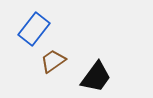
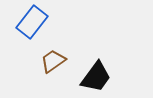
blue rectangle: moved 2 px left, 7 px up
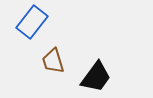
brown trapezoid: rotated 72 degrees counterclockwise
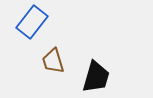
black trapezoid: rotated 20 degrees counterclockwise
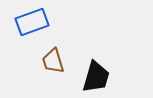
blue rectangle: rotated 32 degrees clockwise
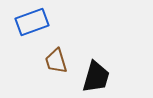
brown trapezoid: moved 3 px right
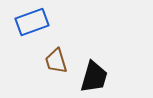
black trapezoid: moved 2 px left
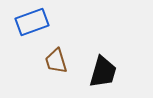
black trapezoid: moved 9 px right, 5 px up
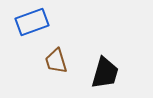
black trapezoid: moved 2 px right, 1 px down
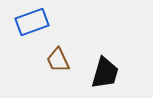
brown trapezoid: moved 2 px right, 1 px up; rotated 8 degrees counterclockwise
